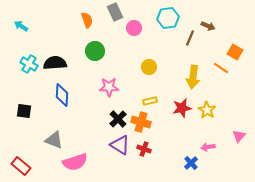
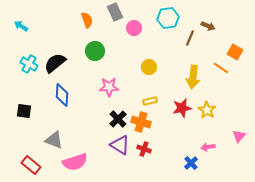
black semicircle: rotated 35 degrees counterclockwise
red rectangle: moved 10 px right, 1 px up
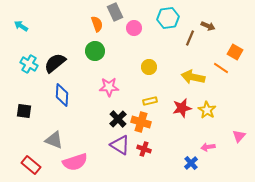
orange semicircle: moved 10 px right, 4 px down
yellow arrow: rotated 95 degrees clockwise
